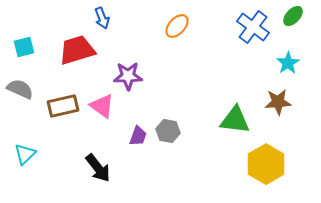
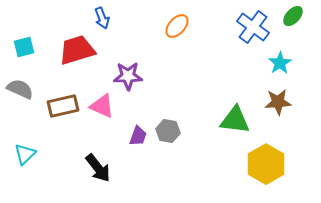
cyan star: moved 8 px left
pink triangle: rotated 12 degrees counterclockwise
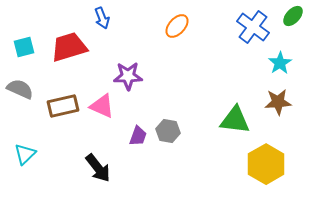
red trapezoid: moved 8 px left, 3 px up
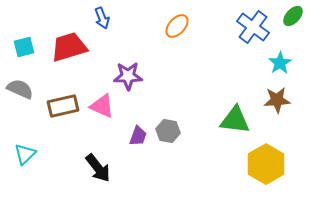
brown star: moved 1 px left, 2 px up
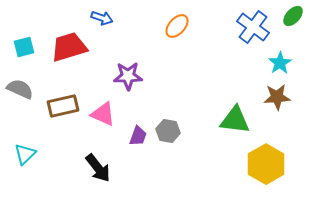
blue arrow: rotated 50 degrees counterclockwise
brown star: moved 3 px up
pink triangle: moved 1 px right, 8 px down
